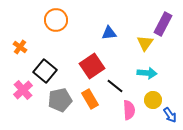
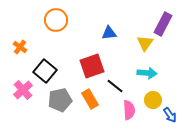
red square: rotated 15 degrees clockwise
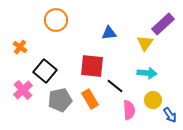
purple rectangle: rotated 20 degrees clockwise
red square: rotated 25 degrees clockwise
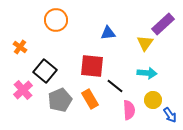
blue triangle: moved 1 px left
gray pentagon: rotated 10 degrees counterclockwise
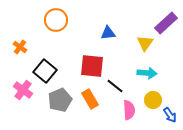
purple rectangle: moved 3 px right, 1 px up
pink cross: rotated 12 degrees counterclockwise
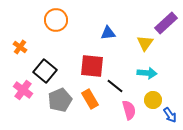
pink semicircle: rotated 12 degrees counterclockwise
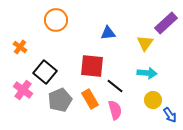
black square: moved 1 px down
pink semicircle: moved 14 px left
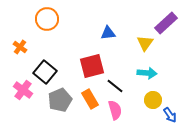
orange circle: moved 9 px left, 1 px up
red square: rotated 20 degrees counterclockwise
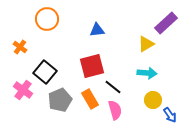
blue triangle: moved 11 px left, 3 px up
yellow triangle: moved 1 px right, 1 px down; rotated 24 degrees clockwise
black line: moved 2 px left, 1 px down
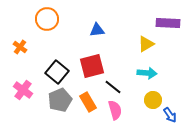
purple rectangle: moved 2 px right; rotated 45 degrees clockwise
black square: moved 12 px right
orange rectangle: moved 2 px left, 3 px down
